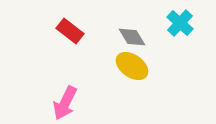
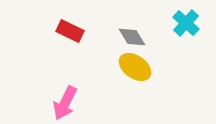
cyan cross: moved 6 px right
red rectangle: rotated 12 degrees counterclockwise
yellow ellipse: moved 3 px right, 1 px down
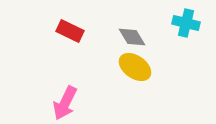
cyan cross: rotated 28 degrees counterclockwise
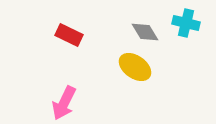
red rectangle: moved 1 px left, 4 px down
gray diamond: moved 13 px right, 5 px up
pink arrow: moved 1 px left
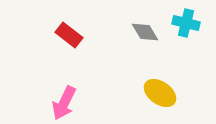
red rectangle: rotated 12 degrees clockwise
yellow ellipse: moved 25 px right, 26 px down
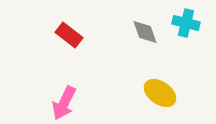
gray diamond: rotated 12 degrees clockwise
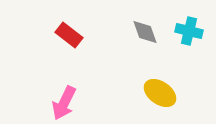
cyan cross: moved 3 px right, 8 px down
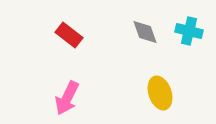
yellow ellipse: rotated 36 degrees clockwise
pink arrow: moved 3 px right, 5 px up
